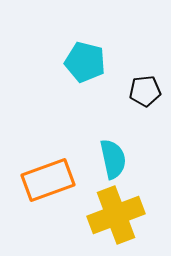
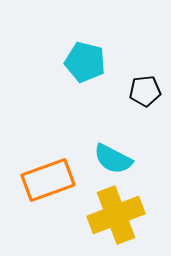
cyan semicircle: rotated 129 degrees clockwise
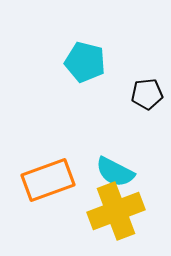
black pentagon: moved 2 px right, 3 px down
cyan semicircle: moved 2 px right, 13 px down
yellow cross: moved 4 px up
